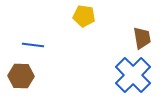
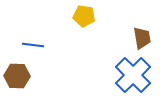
brown hexagon: moved 4 px left
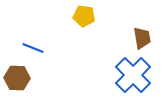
blue line: moved 3 px down; rotated 15 degrees clockwise
brown hexagon: moved 2 px down
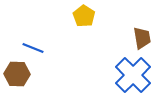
yellow pentagon: rotated 25 degrees clockwise
brown hexagon: moved 4 px up
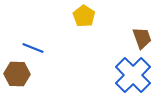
brown trapezoid: rotated 10 degrees counterclockwise
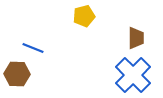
yellow pentagon: rotated 25 degrees clockwise
brown trapezoid: moved 6 px left; rotated 20 degrees clockwise
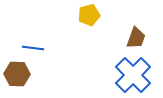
yellow pentagon: moved 5 px right, 1 px up
brown trapezoid: rotated 20 degrees clockwise
blue line: rotated 15 degrees counterclockwise
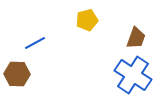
yellow pentagon: moved 2 px left, 5 px down
blue line: moved 2 px right, 5 px up; rotated 35 degrees counterclockwise
blue cross: rotated 12 degrees counterclockwise
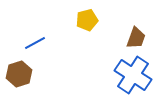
brown hexagon: moved 2 px right; rotated 20 degrees counterclockwise
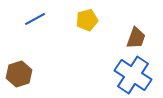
blue line: moved 24 px up
